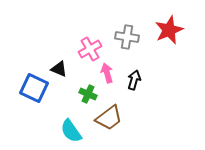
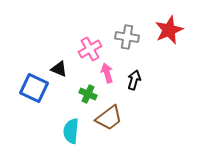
cyan semicircle: rotated 40 degrees clockwise
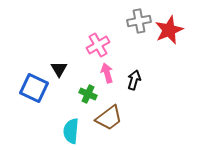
gray cross: moved 12 px right, 16 px up; rotated 20 degrees counterclockwise
pink cross: moved 8 px right, 4 px up
black triangle: rotated 36 degrees clockwise
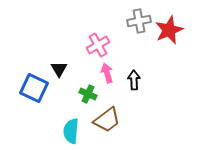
black arrow: rotated 18 degrees counterclockwise
brown trapezoid: moved 2 px left, 2 px down
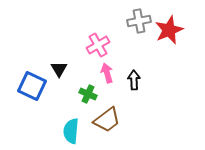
blue square: moved 2 px left, 2 px up
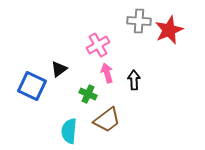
gray cross: rotated 15 degrees clockwise
black triangle: rotated 24 degrees clockwise
cyan semicircle: moved 2 px left
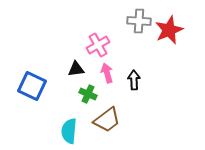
black triangle: moved 17 px right; rotated 30 degrees clockwise
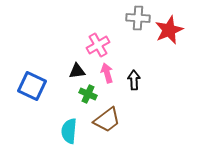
gray cross: moved 1 px left, 3 px up
black triangle: moved 1 px right, 2 px down
